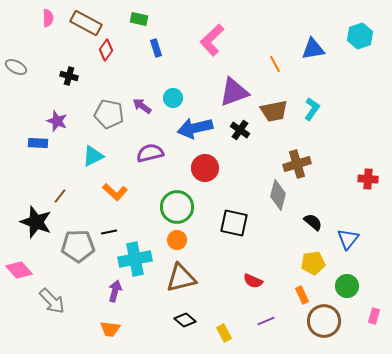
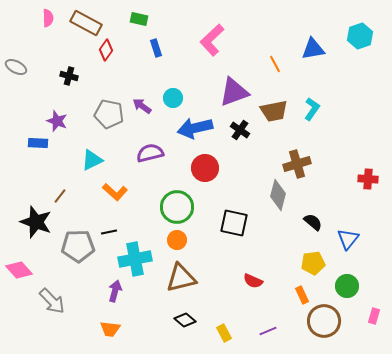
cyan triangle at (93, 156): moved 1 px left, 4 px down
purple line at (266, 321): moved 2 px right, 10 px down
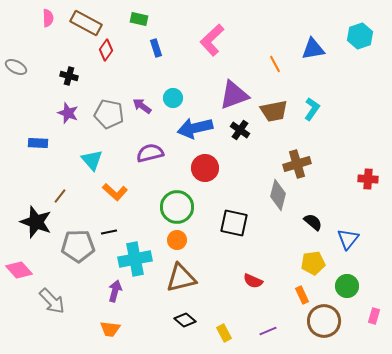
purple triangle at (234, 92): moved 3 px down
purple star at (57, 121): moved 11 px right, 8 px up
cyan triangle at (92, 160): rotated 45 degrees counterclockwise
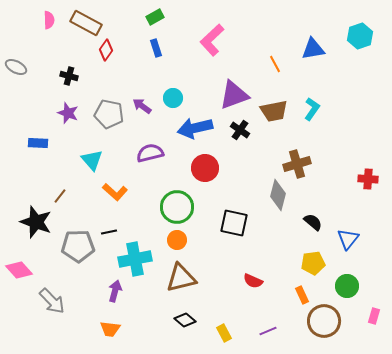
pink semicircle at (48, 18): moved 1 px right, 2 px down
green rectangle at (139, 19): moved 16 px right, 2 px up; rotated 42 degrees counterclockwise
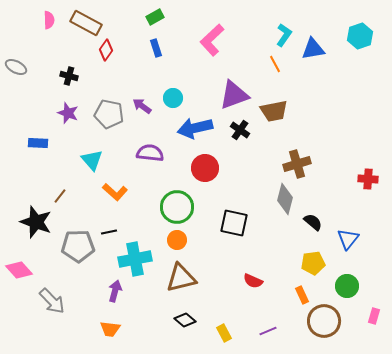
cyan L-shape at (312, 109): moved 28 px left, 74 px up
purple semicircle at (150, 153): rotated 20 degrees clockwise
gray diamond at (278, 195): moved 7 px right, 4 px down
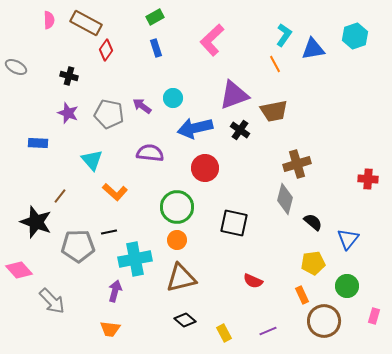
cyan hexagon at (360, 36): moved 5 px left
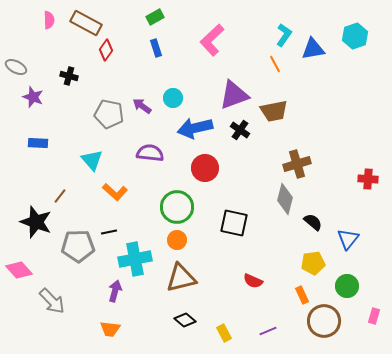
purple star at (68, 113): moved 35 px left, 16 px up
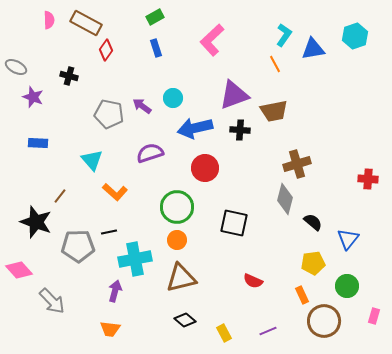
black cross at (240, 130): rotated 30 degrees counterclockwise
purple semicircle at (150, 153): rotated 24 degrees counterclockwise
